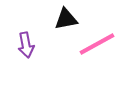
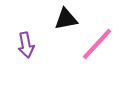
pink line: rotated 18 degrees counterclockwise
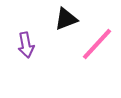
black triangle: rotated 10 degrees counterclockwise
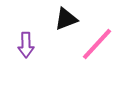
purple arrow: rotated 10 degrees clockwise
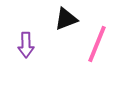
pink line: rotated 21 degrees counterclockwise
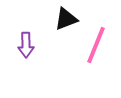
pink line: moved 1 px left, 1 px down
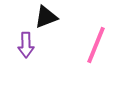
black triangle: moved 20 px left, 2 px up
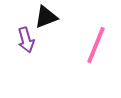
purple arrow: moved 5 px up; rotated 15 degrees counterclockwise
